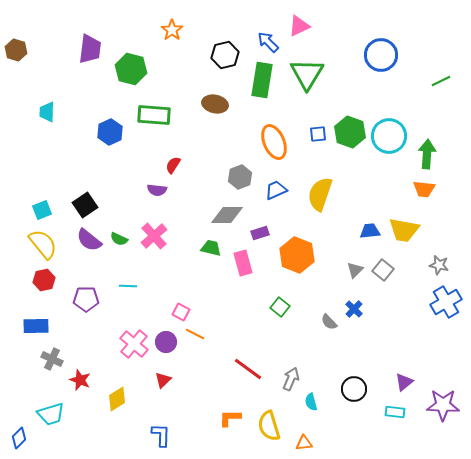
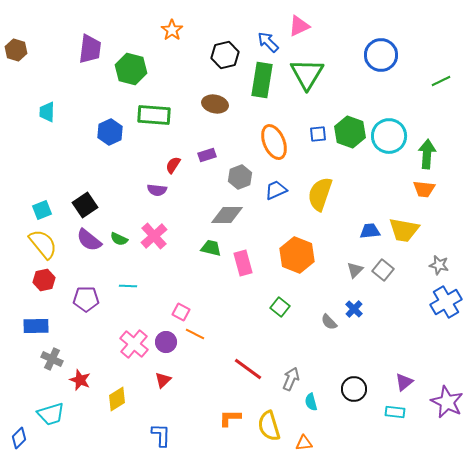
purple rectangle at (260, 233): moved 53 px left, 78 px up
purple star at (443, 405): moved 4 px right, 3 px up; rotated 24 degrees clockwise
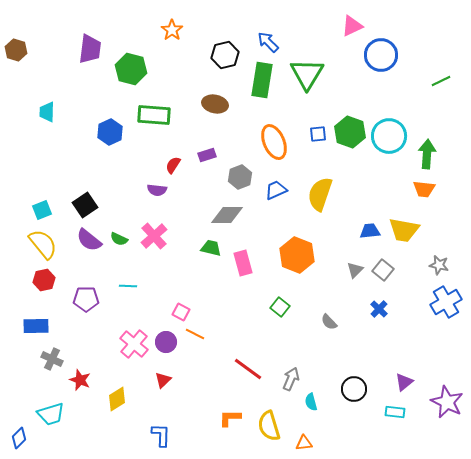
pink triangle at (299, 26): moved 53 px right
blue cross at (354, 309): moved 25 px right
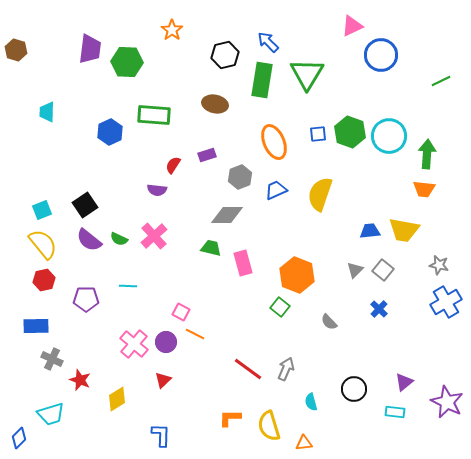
green hexagon at (131, 69): moved 4 px left, 7 px up; rotated 12 degrees counterclockwise
orange hexagon at (297, 255): moved 20 px down
gray arrow at (291, 379): moved 5 px left, 10 px up
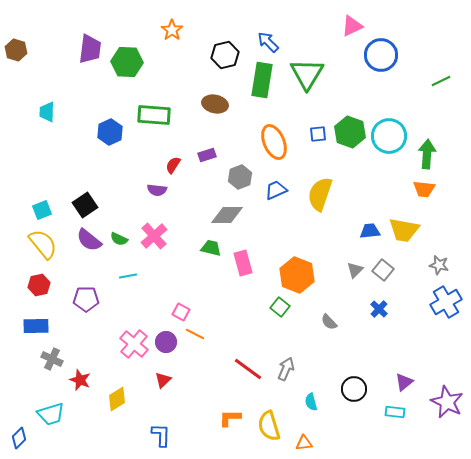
red hexagon at (44, 280): moved 5 px left, 5 px down
cyan line at (128, 286): moved 10 px up; rotated 12 degrees counterclockwise
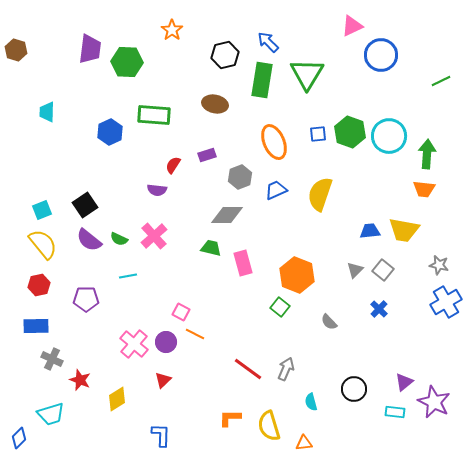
purple star at (447, 402): moved 13 px left
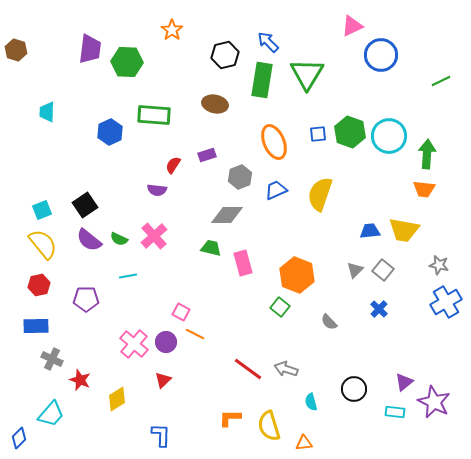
gray arrow at (286, 369): rotated 95 degrees counterclockwise
cyan trapezoid at (51, 414): rotated 32 degrees counterclockwise
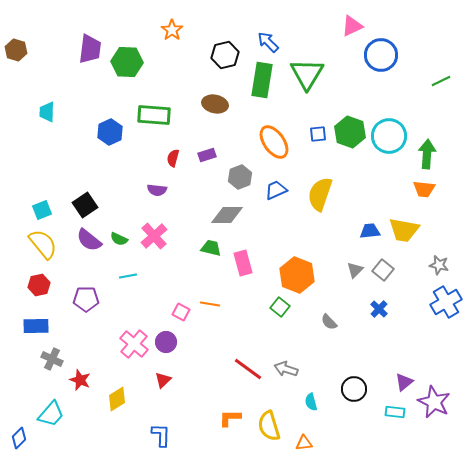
orange ellipse at (274, 142): rotated 12 degrees counterclockwise
red semicircle at (173, 165): moved 7 px up; rotated 18 degrees counterclockwise
orange line at (195, 334): moved 15 px right, 30 px up; rotated 18 degrees counterclockwise
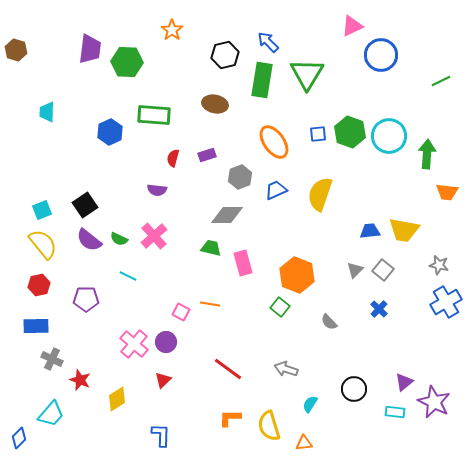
orange trapezoid at (424, 189): moved 23 px right, 3 px down
cyan line at (128, 276): rotated 36 degrees clockwise
red line at (248, 369): moved 20 px left
cyan semicircle at (311, 402): moved 1 px left, 2 px down; rotated 48 degrees clockwise
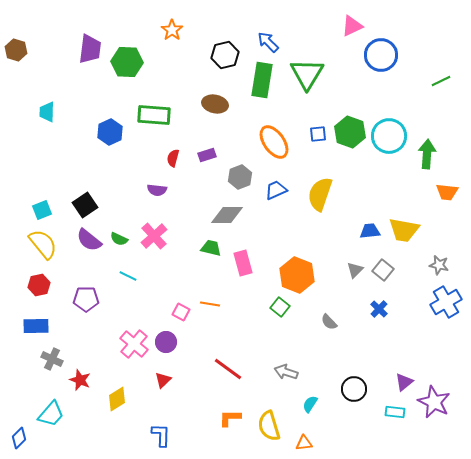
gray arrow at (286, 369): moved 3 px down
